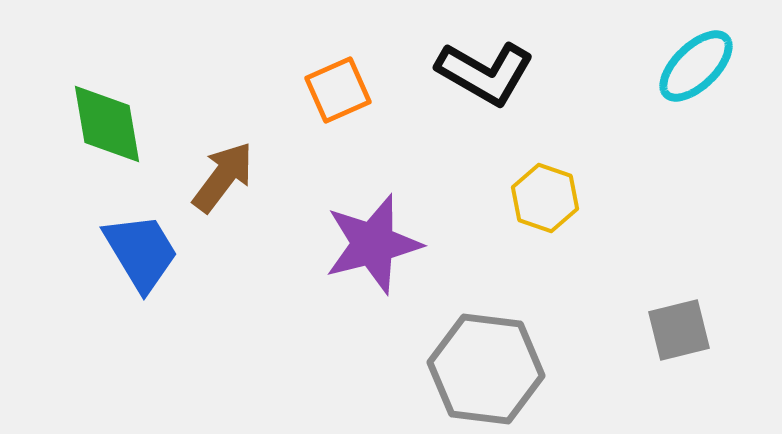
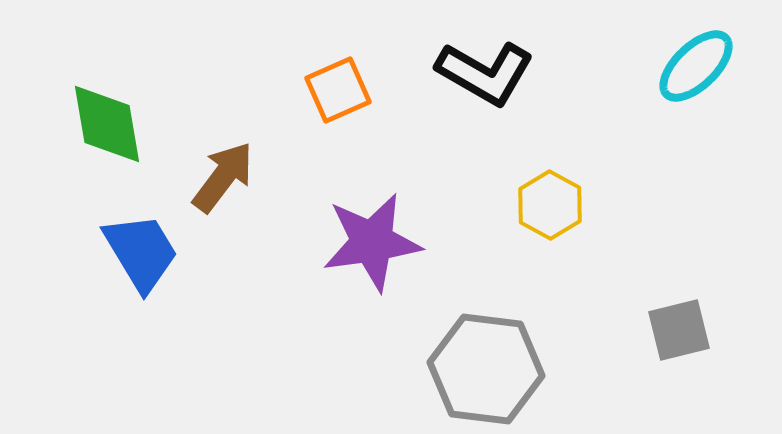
yellow hexagon: moved 5 px right, 7 px down; rotated 10 degrees clockwise
purple star: moved 1 px left, 2 px up; rotated 6 degrees clockwise
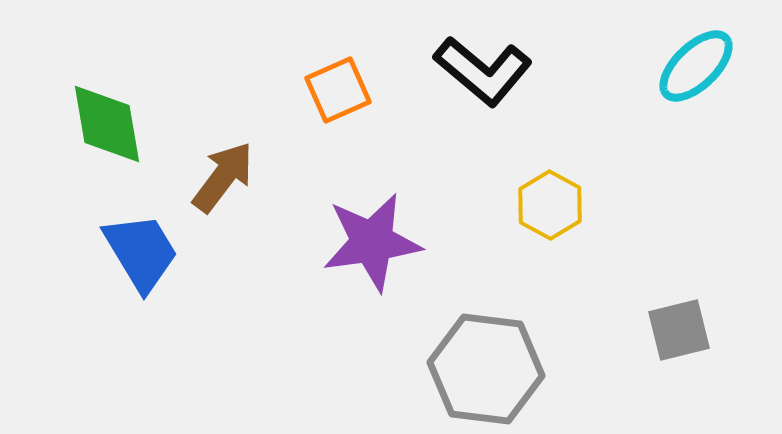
black L-shape: moved 2 px left, 2 px up; rotated 10 degrees clockwise
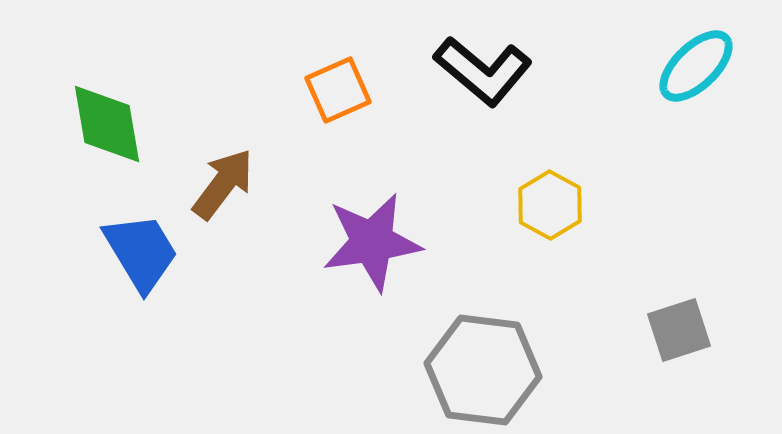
brown arrow: moved 7 px down
gray square: rotated 4 degrees counterclockwise
gray hexagon: moved 3 px left, 1 px down
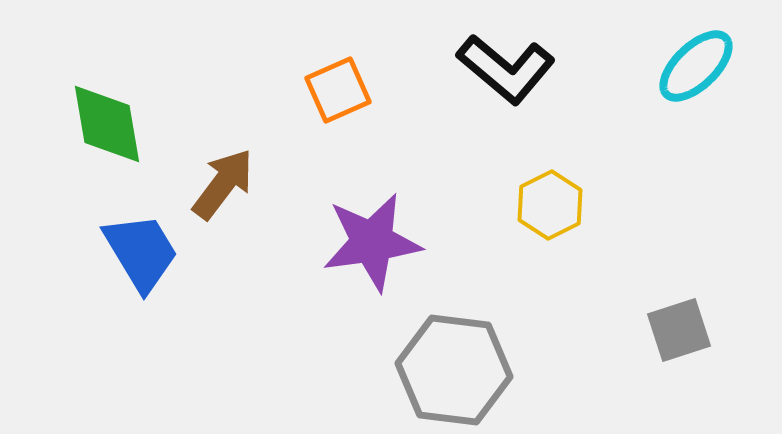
black L-shape: moved 23 px right, 2 px up
yellow hexagon: rotated 4 degrees clockwise
gray hexagon: moved 29 px left
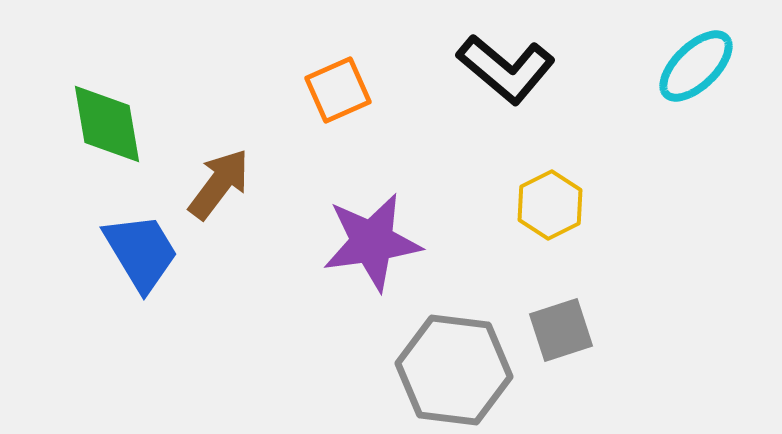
brown arrow: moved 4 px left
gray square: moved 118 px left
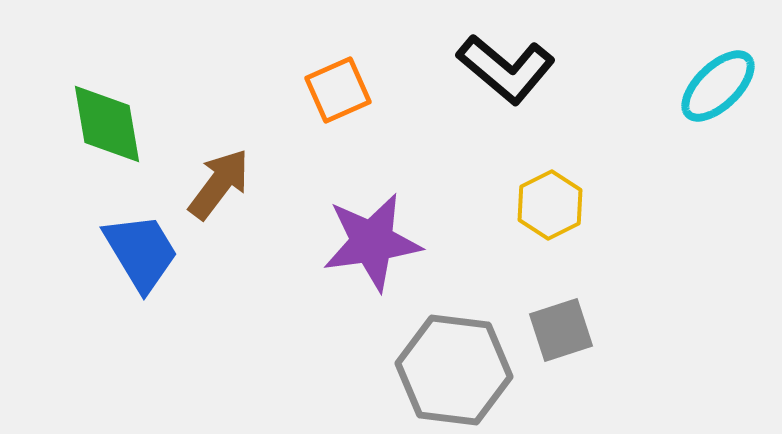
cyan ellipse: moved 22 px right, 20 px down
